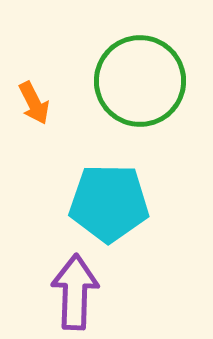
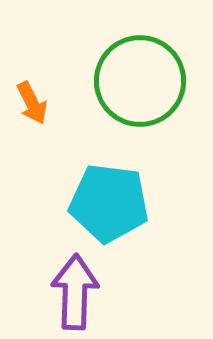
orange arrow: moved 2 px left
cyan pentagon: rotated 6 degrees clockwise
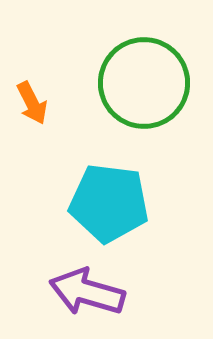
green circle: moved 4 px right, 2 px down
purple arrow: moved 12 px right; rotated 76 degrees counterclockwise
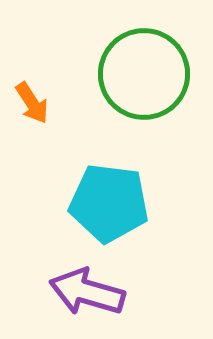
green circle: moved 9 px up
orange arrow: rotated 6 degrees counterclockwise
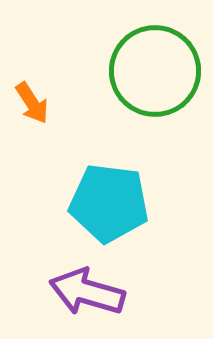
green circle: moved 11 px right, 3 px up
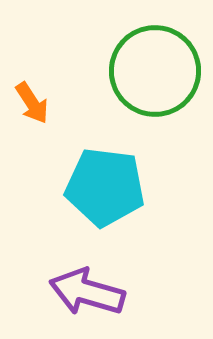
cyan pentagon: moved 4 px left, 16 px up
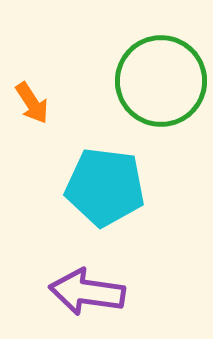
green circle: moved 6 px right, 10 px down
purple arrow: rotated 8 degrees counterclockwise
